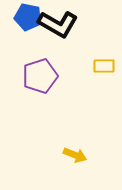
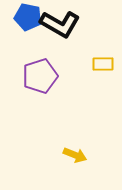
black L-shape: moved 2 px right
yellow rectangle: moved 1 px left, 2 px up
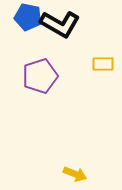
yellow arrow: moved 19 px down
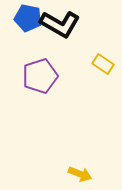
blue pentagon: moved 1 px down
yellow rectangle: rotated 35 degrees clockwise
yellow arrow: moved 5 px right
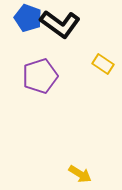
blue pentagon: rotated 8 degrees clockwise
black L-shape: rotated 6 degrees clockwise
yellow arrow: rotated 10 degrees clockwise
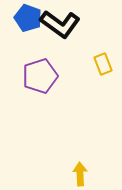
yellow rectangle: rotated 35 degrees clockwise
yellow arrow: rotated 125 degrees counterclockwise
